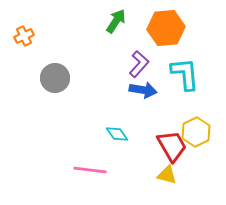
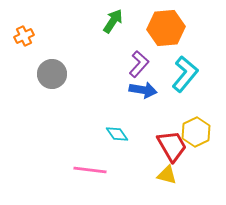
green arrow: moved 3 px left
cyan L-shape: rotated 45 degrees clockwise
gray circle: moved 3 px left, 4 px up
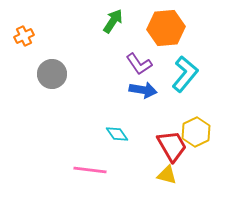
purple L-shape: rotated 104 degrees clockwise
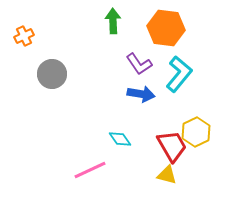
green arrow: rotated 35 degrees counterclockwise
orange hexagon: rotated 12 degrees clockwise
cyan L-shape: moved 6 px left
blue arrow: moved 2 px left, 4 px down
cyan diamond: moved 3 px right, 5 px down
pink line: rotated 32 degrees counterclockwise
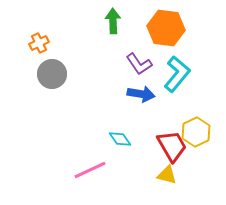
orange cross: moved 15 px right, 7 px down
cyan L-shape: moved 2 px left
